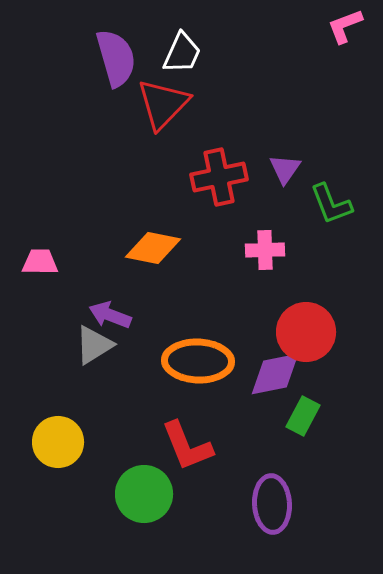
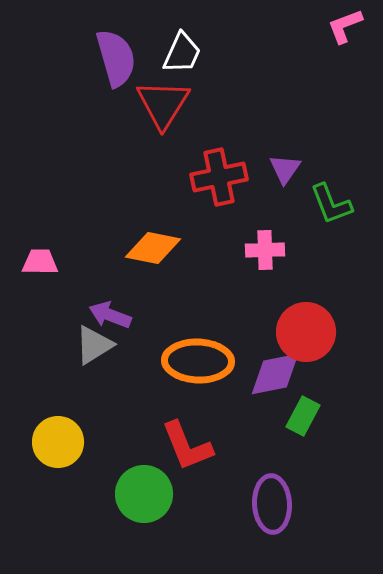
red triangle: rotated 12 degrees counterclockwise
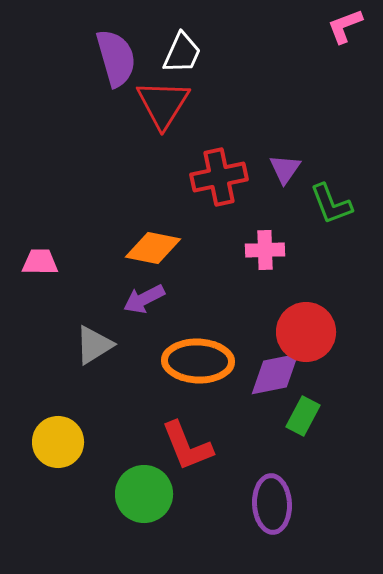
purple arrow: moved 34 px right, 16 px up; rotated 48 degrees counterclockwise
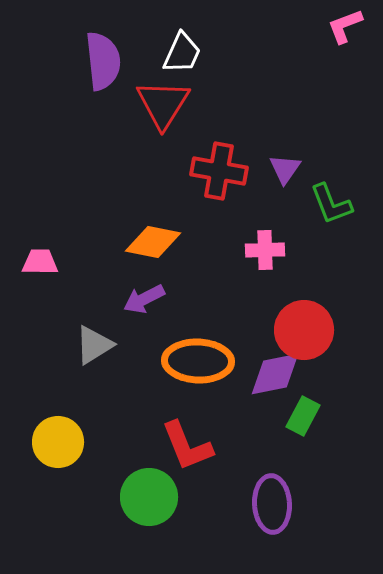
purple semicircle: moved 13 px left, 3 px down; rotated 10 degrees clockwise
red cross: moved 6 px up; rotated 22 degrees clockwise
orange diamond: moved 6 px up
red circle: moved 2 px left, 2 px up
green circle: moved 5 px right, 3 px down
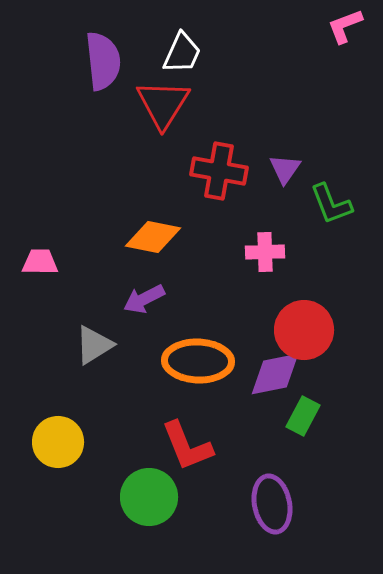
orange diamond: moved 5 px up
pink cross: moved 2 px down
purple ellipse: rotated 8 degrees counterclockwise
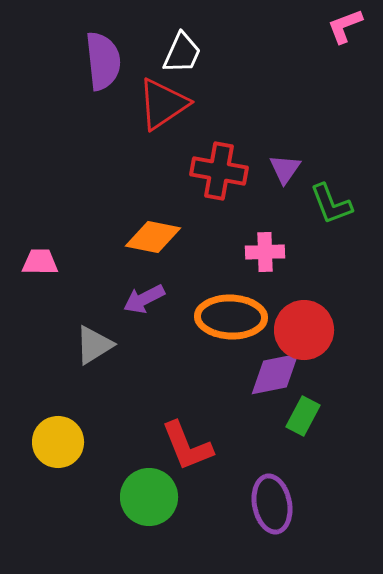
red triangle: rotated 24 degrees clockwise
orange ellipse: moved 33 px right, 44 px up
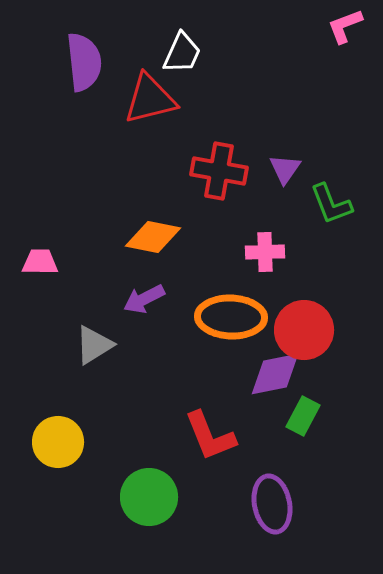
purple semicircle: moved 19 px left, 1 px down
red triangle: moved 13 px left, 5 px up; rotated 20 degrees clockwise
red L-shape: moved 23 px right, 10 px up
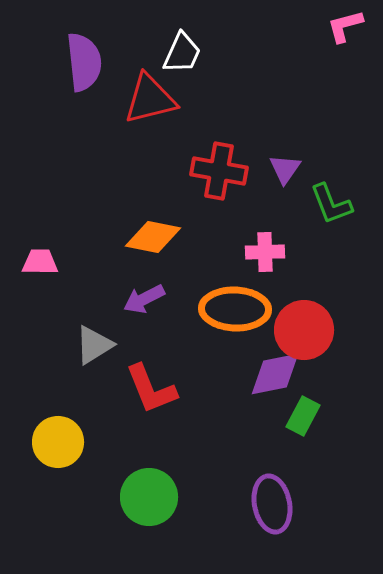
pink L-shape: rotated 6 degrees clockwise
orange ellipse: moved 4 px right, 8 px up
red L-shape: moved 59 px left, 47 px up
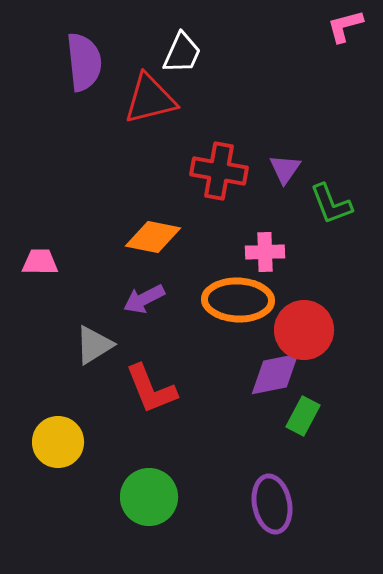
orange ellipse: moved 3 px right, 9 px up
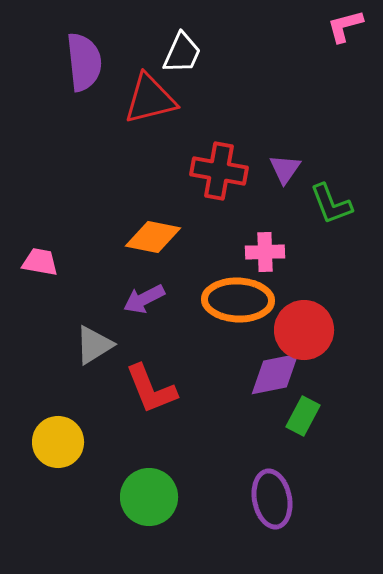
pink trapezoid: rotated 9 degrees clockwise
purple ellipse: moved 5 px up
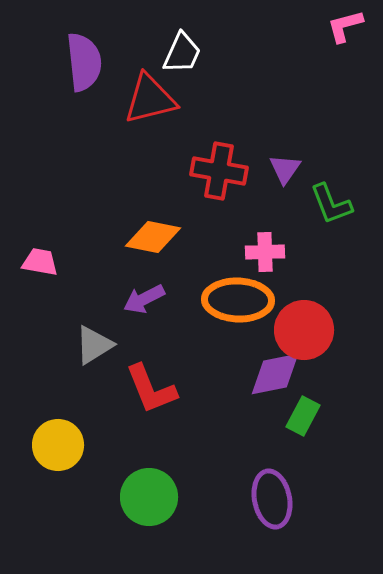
yellow circle: moved 3 px down
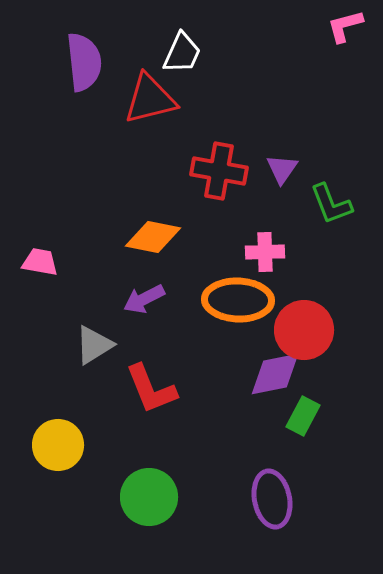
purple triangle: moved 3 px left
